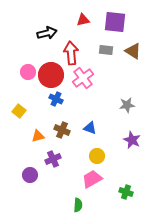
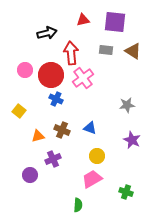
pink circle: moved 3 px left, 2 px up
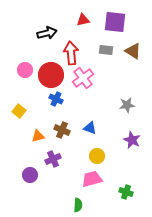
pink trapezoid: rotated 15 degrees clockwise
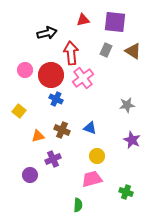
gray rectangle: rotated 72 degrees counterclockwise
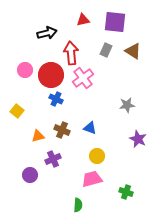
yellow square: moved 2 px left
purple star: moved 6 px right, 1 px up
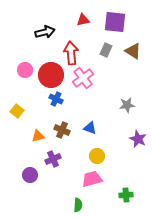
black arrow: moved 2 px left, 1 px up
green cross: moved 3 px down; rotated 24 degrees counterclockwise
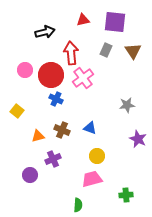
brown triangle: rotated 24 degrees clockwise
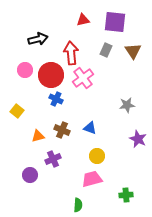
black arrow: moved 7 px left, 7 px down
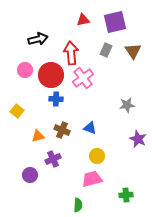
purple square: rotated 20 degrees counterclockwise
blue cross: rotated 24 degrees counterclockwise
